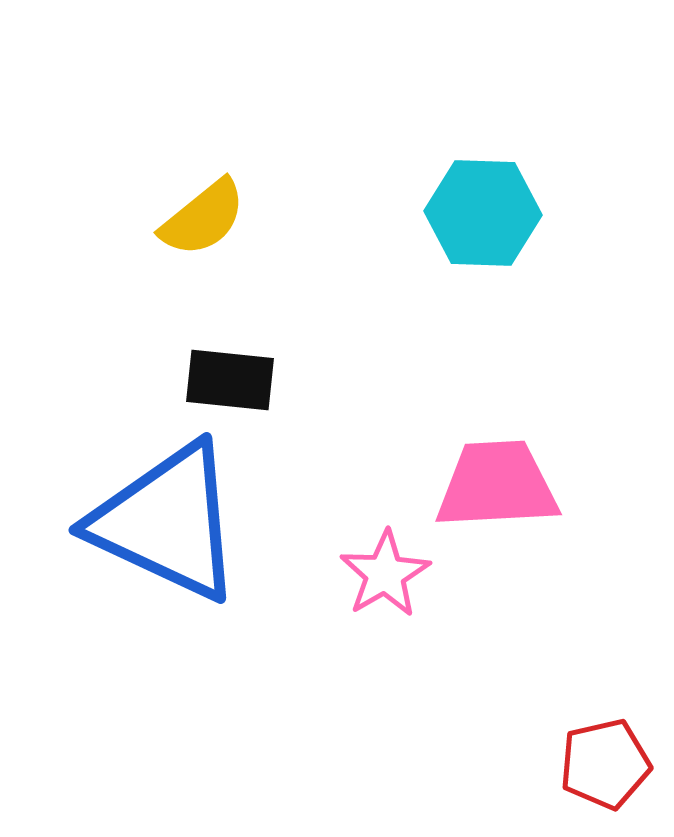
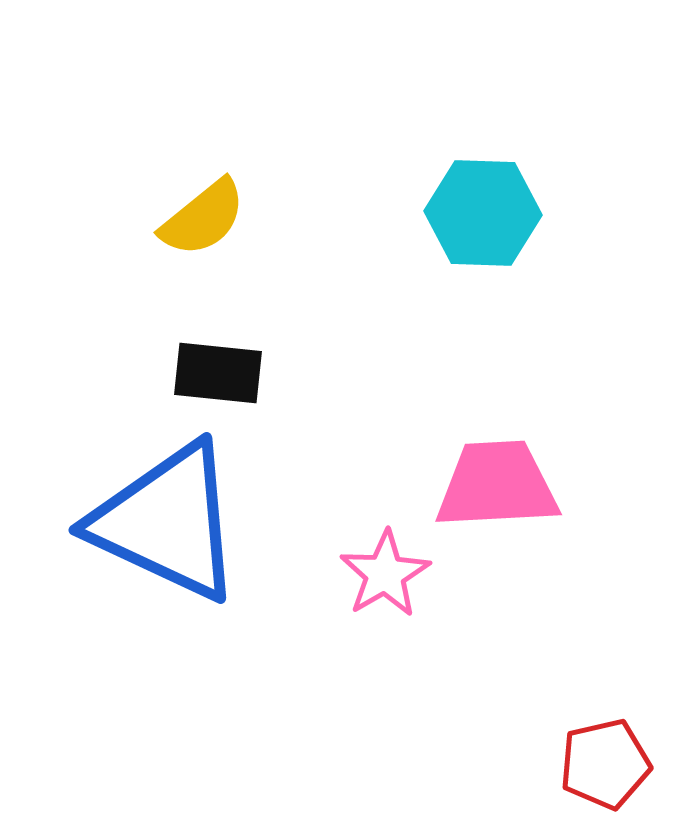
black rectangle: moved 12 px left, 7 px up
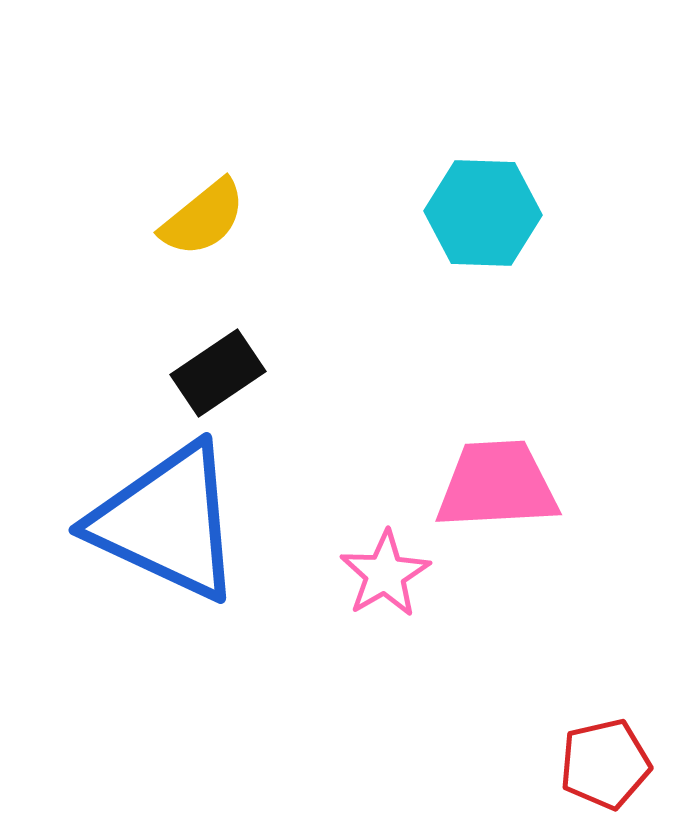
black rectangle: rotated 40 degrees counterclockwise
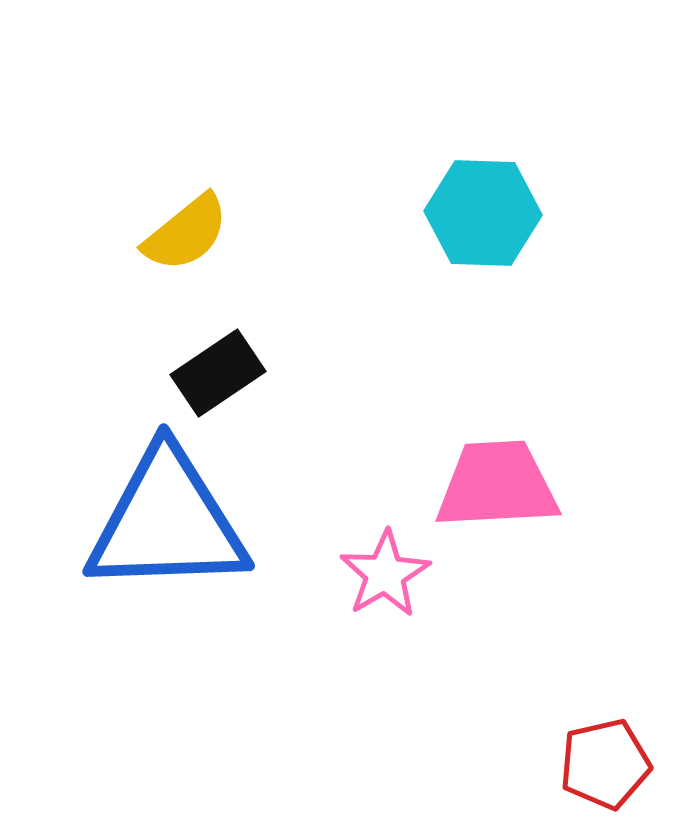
yellow semicircle: moved 17 px left, 15 px down
blue triangle: rotated 27 degrees counterclockwise
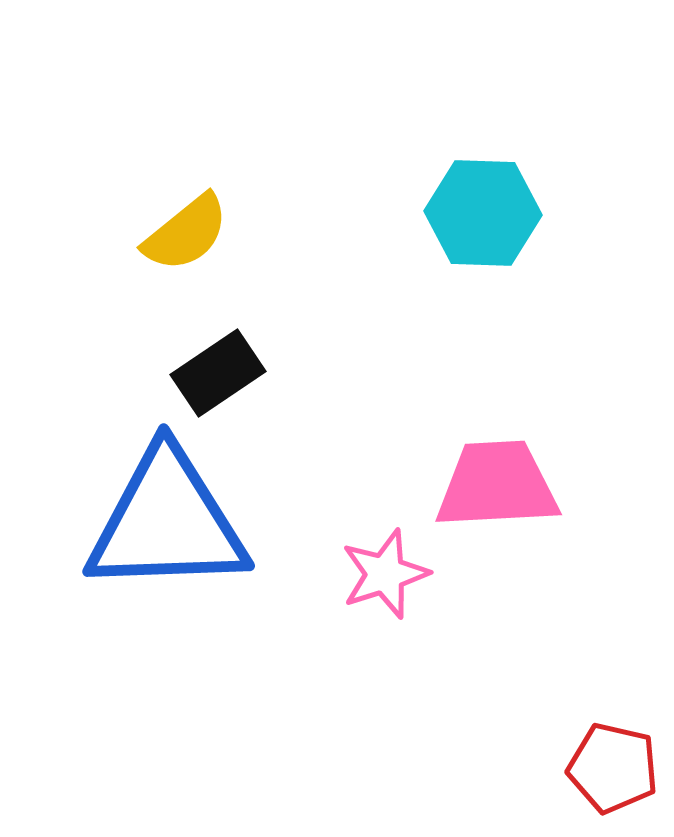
pink star: rotated 12 degrees clockwise
red pentagon: moved 8 px right, 4 px down; rotated 26 degrees clockwise
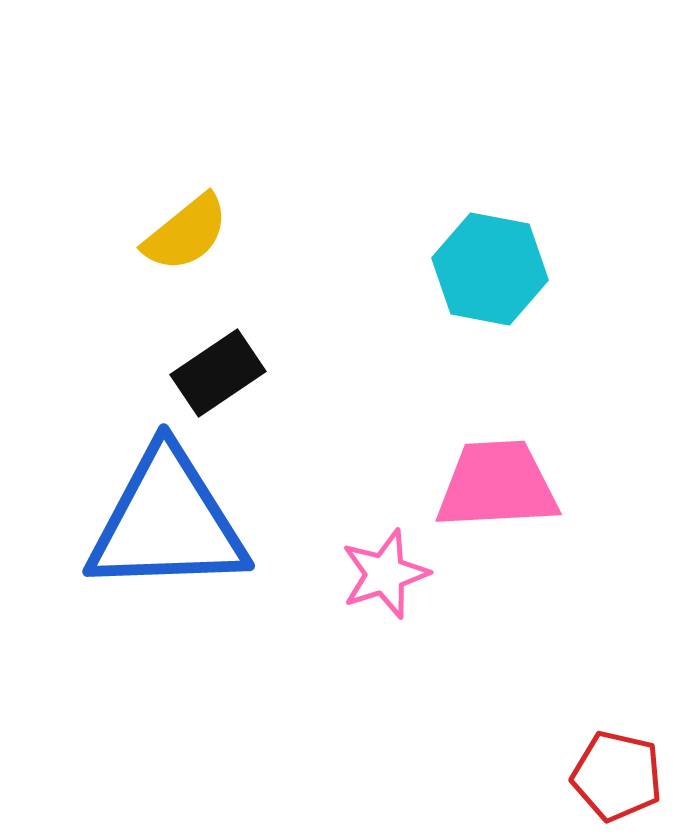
cyan hexagon: moved 7 px right, 56 px down; rotated 9 degrees clockwise
red pentagon: moved 4 px right, 8 px down
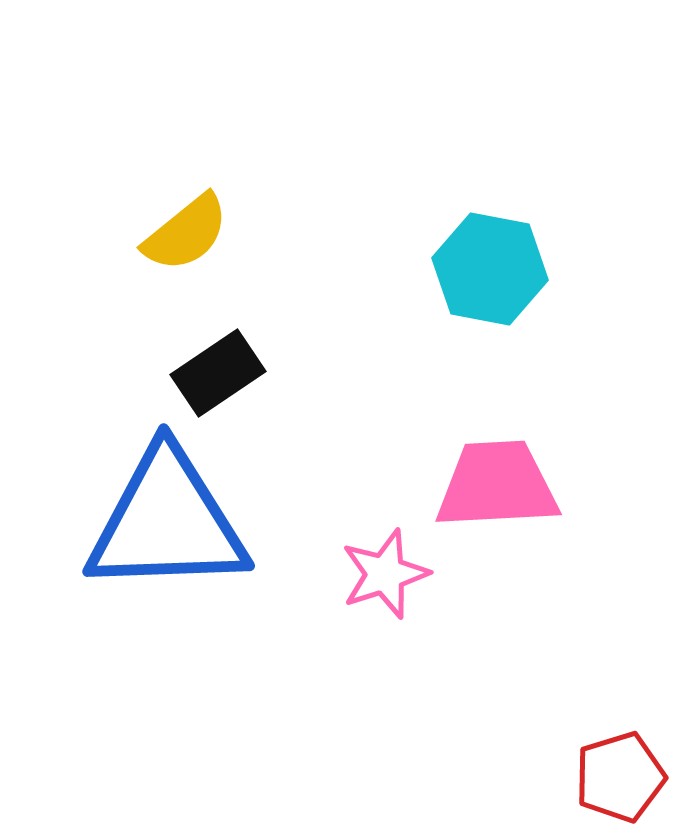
red pentagon: moved 3 px right, 1 px down; rotated 30 degrees counterclockwise
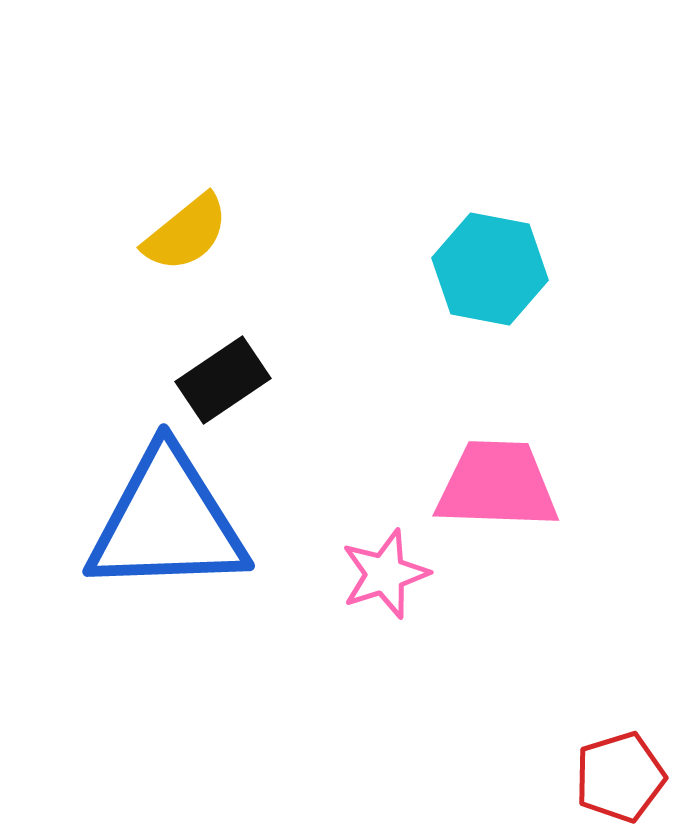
black rectangle: moved 5 px right, 7 px down
pink trapezoid: rotated 5 degrees clockwise
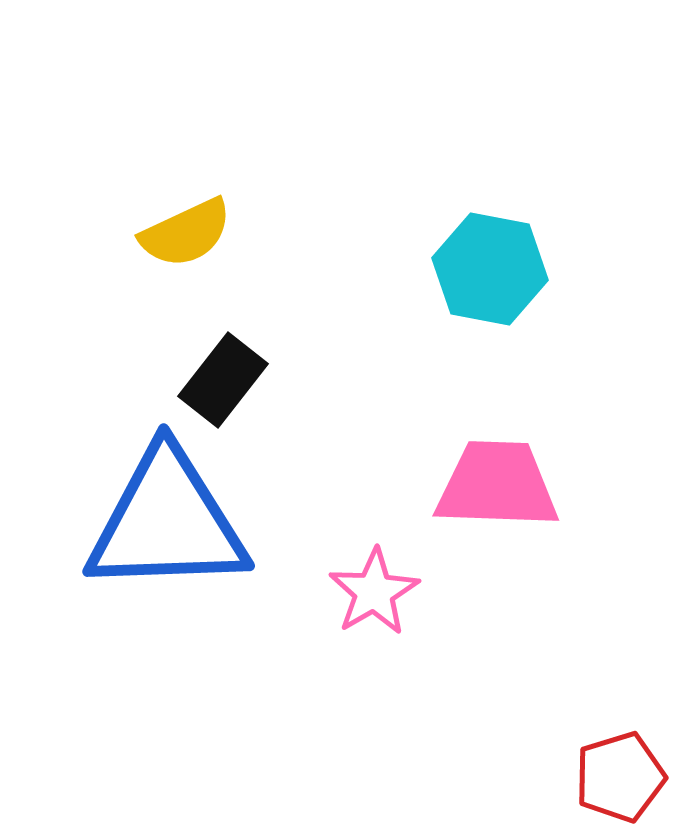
yellow semicircle: rotated 14 degrees clockwise
black rectangle: rotated 18 degrees counterclockwise
pink star: moved 11 px left, 18 px down; rotated 12 degrees counterclockwise
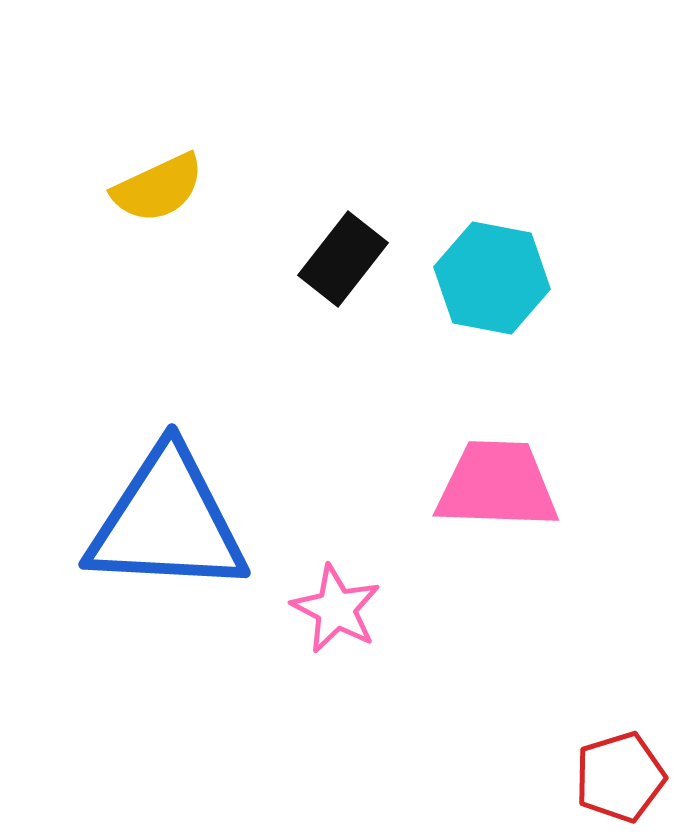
yellow semicircle: moved 28 px left, 45 px up
cyan hexagon: moved 2 px right, 9 px down
black rectangle: moved 120 px right, 121 px up
blue triangle: rotated 5 degrees clockwise
pink star: moved 38 px left, 17 px down; rotated 14 degrees counterclockwise
